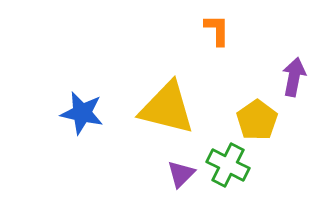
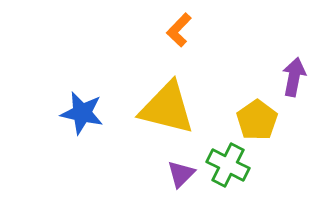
orange L-shape: moved 38 px left; rotated 136 degrees counterclockwise
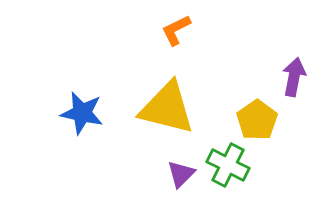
orange L-shape: moved 3 px left; rotated 20 degrees clockwise
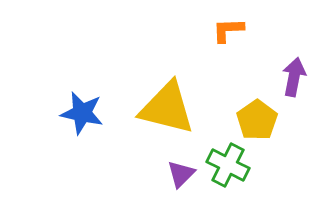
orange L-shape: moved 52 px right; rotated 24 degrees clockwise
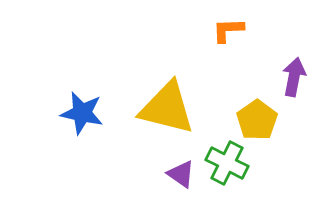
green cross: moved 1 px left, 2 px up
purple triangle: rotated 40 degrees counterclockwise
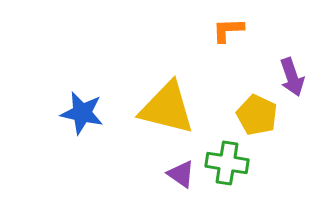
purple arrow: moved 2 px left; rotated 150 degrees clockwise
yellow pentagon: moved 5 px up; rotated 12 degrees counterclockwise
green cross: rotated 18 degrees counterclockwise
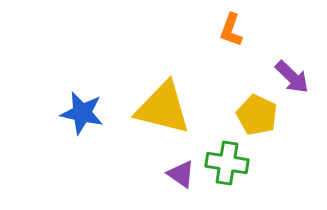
orange L-shape: moved 3 px right; rotated 68 degrees counterclockwise
purple arrow: rotated 27 degrees counterclockwise
yellow triangle: moved 4 px left
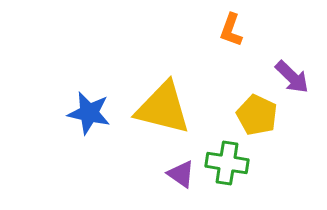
blue star: moved 7 px right
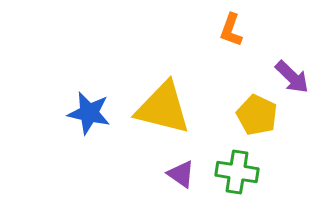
green cross: moved 10 px right, 9 px down
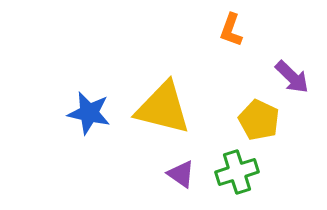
yellow pentagon: moved 2 px right, 5 px down
green cross: rotated 27 degrees counterclockwise
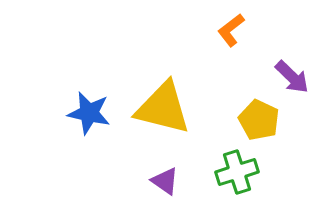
orange L-shape: rotated 32 degrees clockwise
purple triangle: moved 16 px left, 7 px down
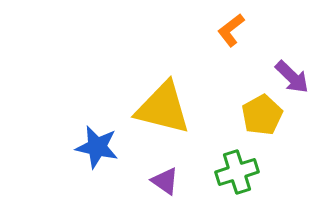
blue star: moved 8 px right, 34 px down
yellow pentagon: moved 3 px right, 5 px up; rotated 18 degrees clockwise
